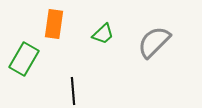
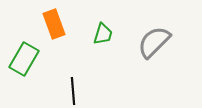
orange rectangle: rotated 28 degrees counterclockwise
green trapezoid: rotated 30 degrees counterclockwise
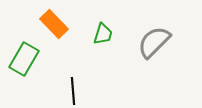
orange rectangle: rotated 24 degrees counterclockwise
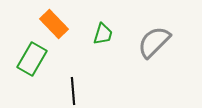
green rectangle: moved 8 px right
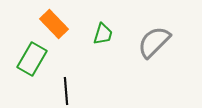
black line: moved 7 px left
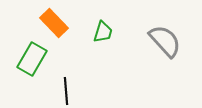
orange rectangle: moved 1 px up
green trapezoid: moved 2 px up
gray semicircle: moved 11 px right, 1 px up; rotated 93 degrees clockwise
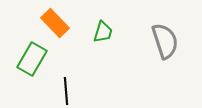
orange rectangle: moved 1 px right
gray semicircle: rotated 24 degrees clockwise
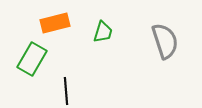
orange rectangle: rotated 60 degrees counterclockwise
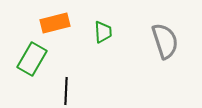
green trapezoid: rotated 20 degrees counterclockwise
black line: rotated 8 degrees clockwise
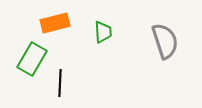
black line: moved 6 px left, 8 px up
